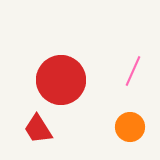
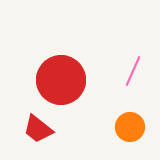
red trapezoid: rotated 20 degrees counterclockwise
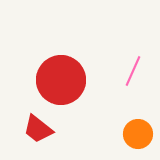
orange circle: moved 8 px right, 7 px down
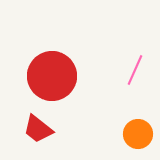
pink line: moved 2 px right, 1 px up
red circle: moved 9 px left, 4 px up
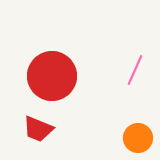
red trapezoid: rotated 16 degrees counterclockwise
orange circle: moved 4 px down
